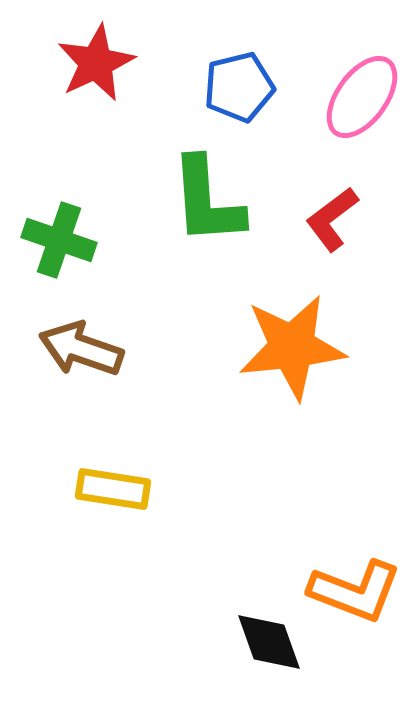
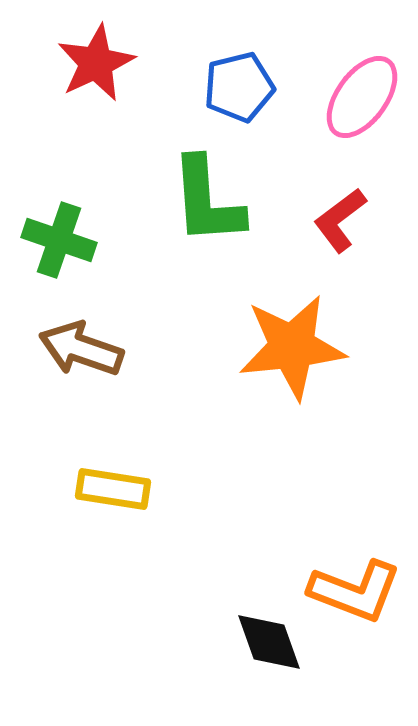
red L-shape: moved 8 px right, 1 px down
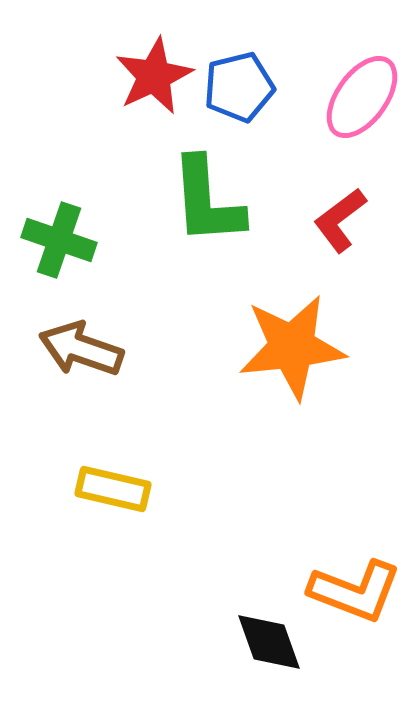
red star: moved 58 px right, 13 px down
yellow rectangle: rotated 4 degrees clockwise
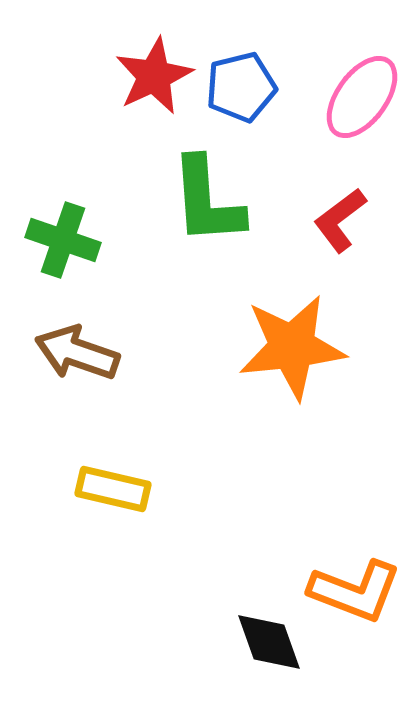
blue pentagon: moved 2 px right
green cross: moved 4 px right
brown arrow: moved 4 px left, 4 px down
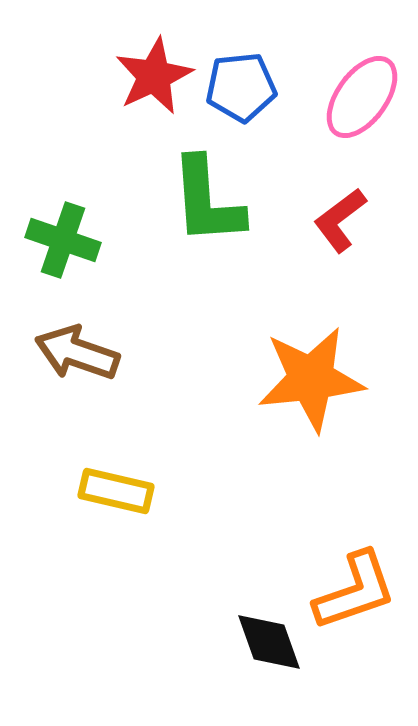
blue pentagon: rotated 8 degrees clockwise
orange star: moved 19 px right, 32 px down
yellow rectangle: moved 3 px right, 2 px down
orange L-shape: rotated 40 degrees counterclockwise
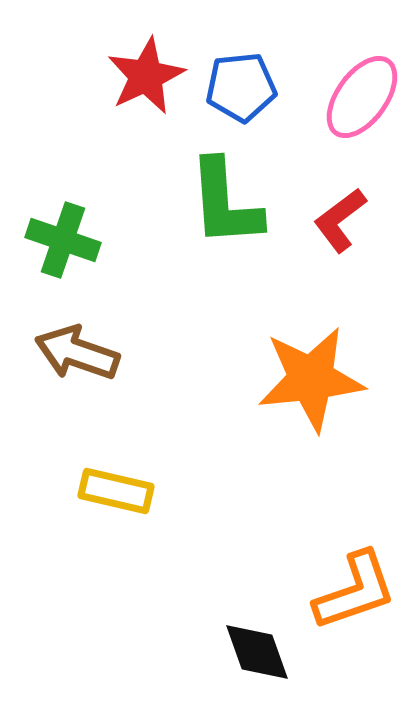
red star: moved 8 px left
green L-shape: moved 18 px right, 2 px down
black diamond: moved 12 px left, 10 px down
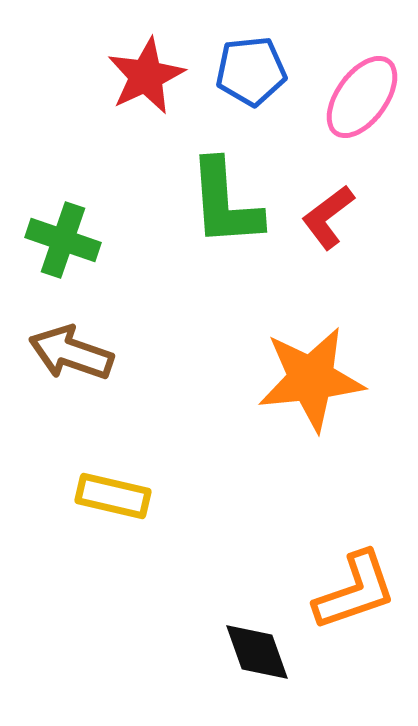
blue pentagon: moved 10 px right, 16 px up
red L-shape: moved 12 px left, 3 px up
brown arrow: moved 6 px left
yellow rectangle: moved 3 px left, 5 px down
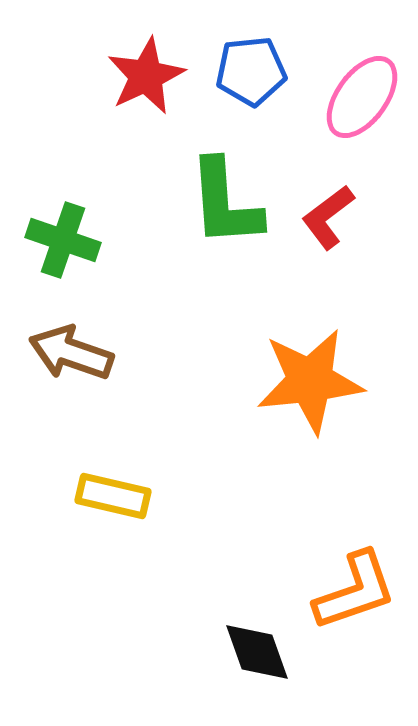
orange star: moved 1 px left, 2 px down
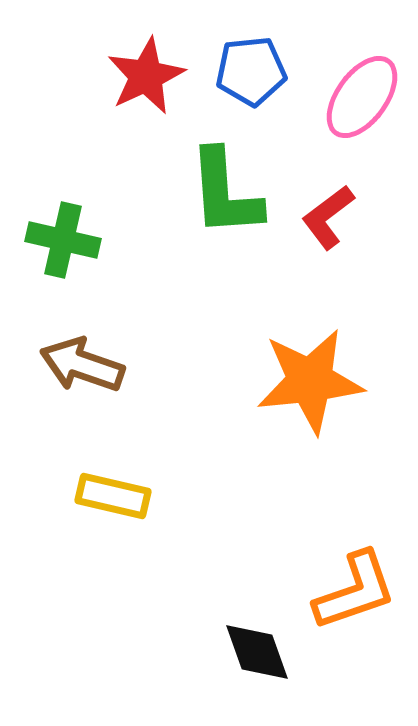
green L-shape: moved 10 px up
green cross: rotated 6 degrees counterclockwise
brown arrow: moved 11 px right, 12 px down
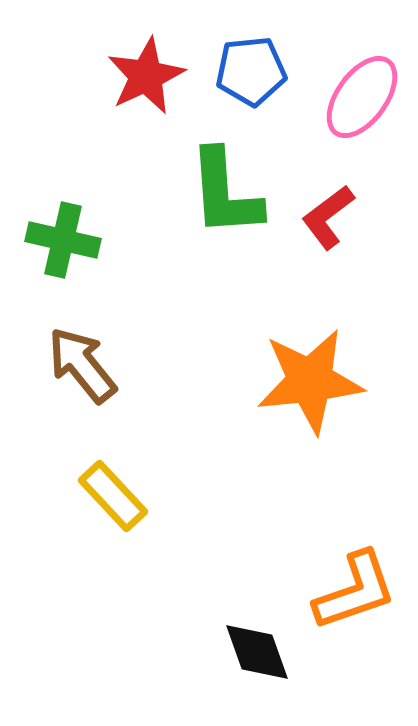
brown arrow: rotated 32 degrees clockwise
yellow rectangle: rotated 34 degrees clockwise
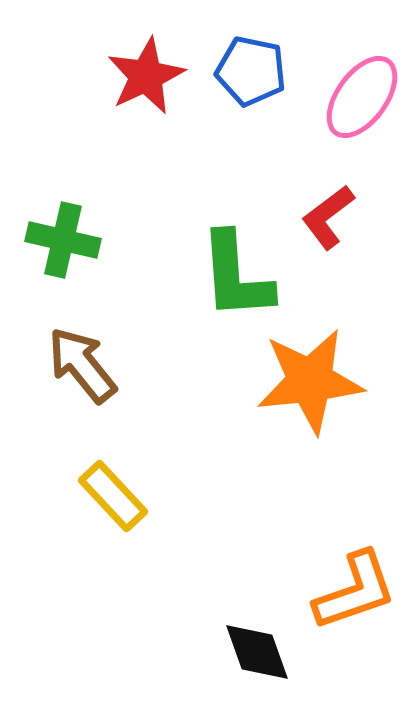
blue pentagon: rotated 18 degrees clockwise
green L-shape: moved 11 px right, 83 px down
